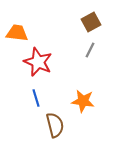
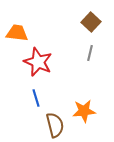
brown square: rotated 18 degrees counterclockwise
gray line: moved 3 px down; rotated 14 degrees counterclockwise
orange star: moved 1 px right, 10 px down; rotated 15 degrees counterclockwise
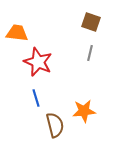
brown square: rotated 24 degrees counterclockwise
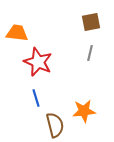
brown square: rotated 30 degrees counterclockwise
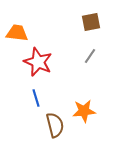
gray line: moved 3 px down; rotated 21 degrees clockwise
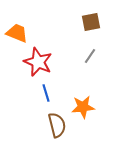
orange trapezoid: rotated 15 degrees clockwise
blue line: moved 10 px right, 5 px up
orange star: moved 1 px left, 4 px up
brown semicircle: moved 2 px right
